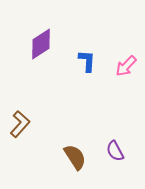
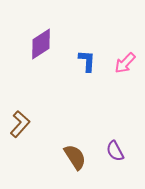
pink arrow: moved 1 px left, 3 px up
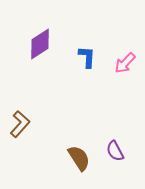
purple diamond: moved 1 px left
blue L-shape: moved 4 px up
brown semicircle: moved 4 px right, 1 px down
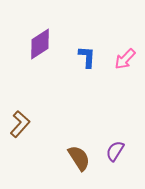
pink arrow: moved 4 px up
purple semicircle: rotated 60 degrees clockwise
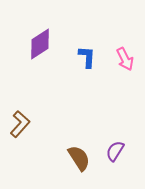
pink arrow: rotated 70 degrees counterclockwise
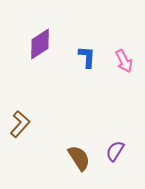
pink arrow: moved 1 px left, 2 px down
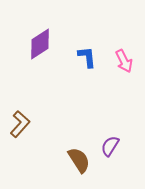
blue L-shape: rotated 10 degrees counterclockwise
purple semicircle: moved 5 px left, 5 px up
brown semicircle: moved 2 px down
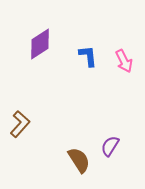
blue L-shape: moved 1 px right, 1 px up
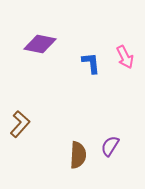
purple diamond: rotated 44 degrees clockwise
blue L-shape: moved 3 px right, 7 px down
pink arrow: moved 1 px right, 4 px up
brown semicircle: moved 1 px left, 5 px up; rotated 36 degrees clockwise
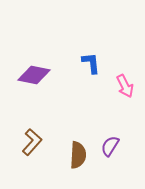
purple diamond: moved 6 px left, 31 px down
pink arrow: moved 29 px down
brown L-shape: moved 12 px right, 18 px down
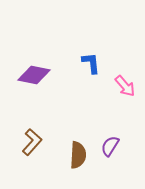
pink arrow: rotated 15 degrees counterclockwise
